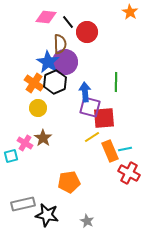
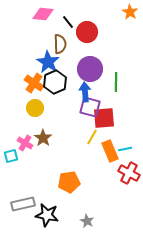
pink diamond: moved 3 px left, 3 px up
purple circle: moved 25 px right, 7 px down
yellow circle: moved 3 px left
yellow line: rotated 28 degrees counterclockwise
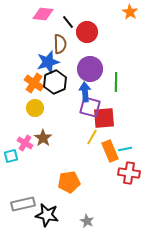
blue star: rotated 25 degrees clockwise
red cross: rotated 20 degrees counterclockwise
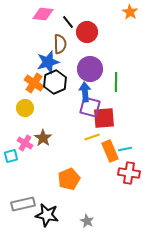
yellow circle: moved 10 px left
yellow line: rotated 42 degrees clockwise
orange pentagon: moved 3 px up; rotated 15 degrees counterclockwise
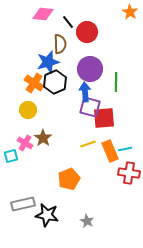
yellow circle: moved 3 px right, 2 px down
yellow line: moved 4 px left, 7 px down
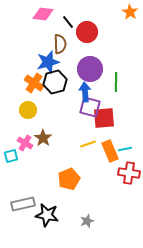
black hexagon: rotated 10 degrees clockwise
gray star: rotated 24 degrees clockwise
